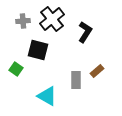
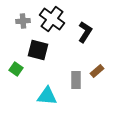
black cross: rotated 15 degrees counterclockwise
cyan triangle: rotated 25 degrees counterclockwise
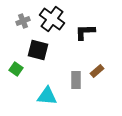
gray cross: rotated 16 degrees counterclockwise
black L-shape: rotated 125 degrees counterclockwise
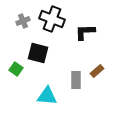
black cross: rotated 15 degrees counterclockwise
black square: moved 3 px down
